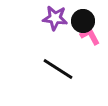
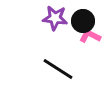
pink L-shape: rotated 35 degrees counterclockwise
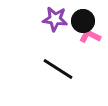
purple star: moved 1 px down
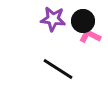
purple star: moved 2 px left
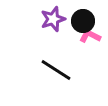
purple star: rotated 25 degrees counterclockwise
black line: moved 2 px left, 1 px down
